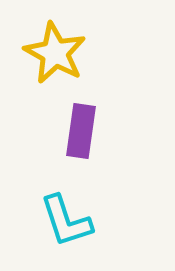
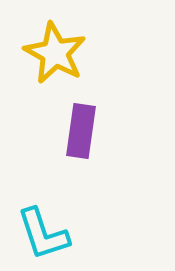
cyan L-shape: moved 23 px left, 13 px down
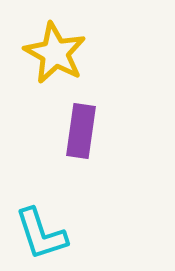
cyan L-shape: moved 2 px left
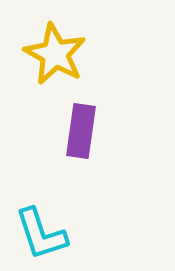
yellow star: moved 1 px down
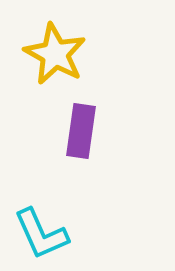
cyan L-shape: rotated 6 degrees counterclockwise
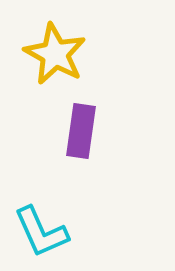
cyan L-shape: moved 2 px up
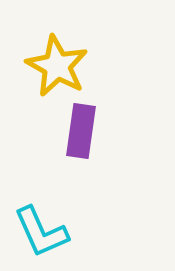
yellow star: moved 2 px right, 12 px down
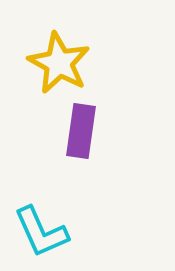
yellow star: moved 2 px right, 3 px up
